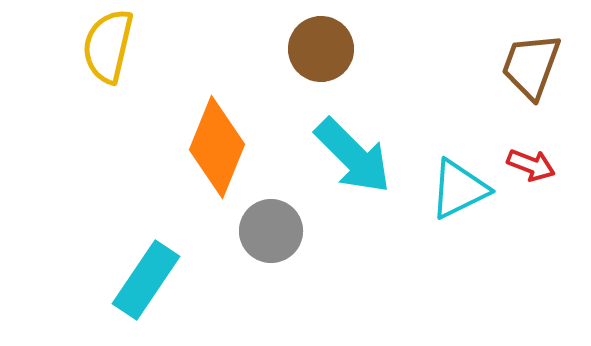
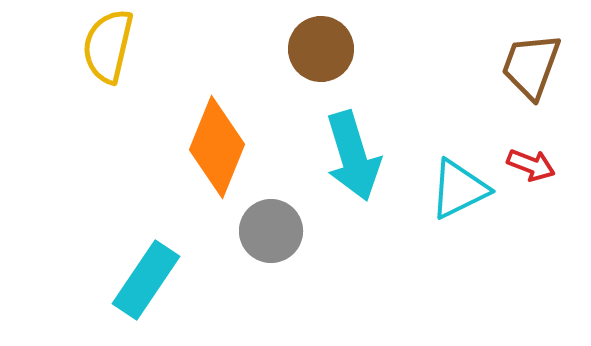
cyan arrow: rotated 28 degrees clockwise
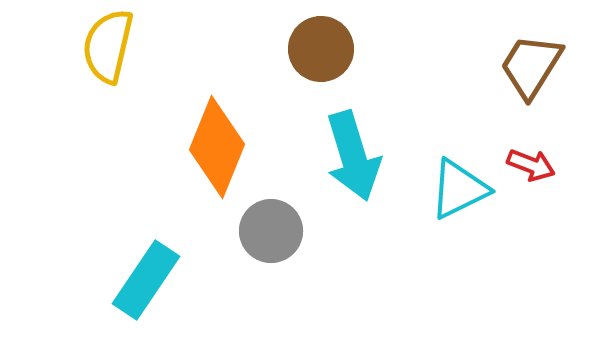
brown trapezoid: rotated 12 degrees clockwise
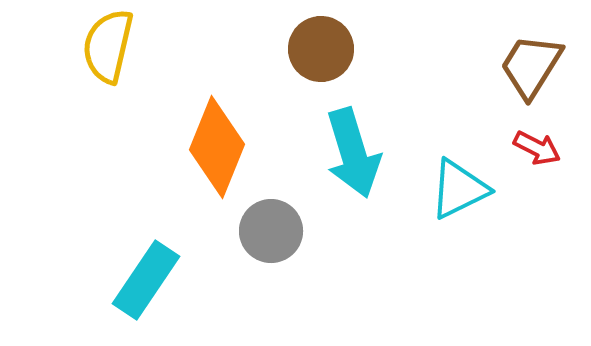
cyan arrow: moved 3 px up
red arrow: moved 6 px right, 17 px up; rotated 6 degrees clockwise
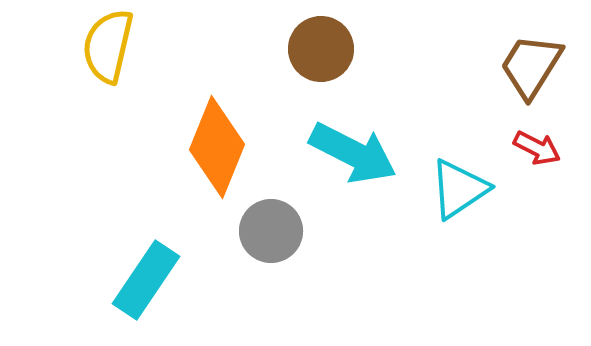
cyan arrow: rotated 46 degrees counterclockwise
cyan triangle: rotated 8 degrees counterclockwise
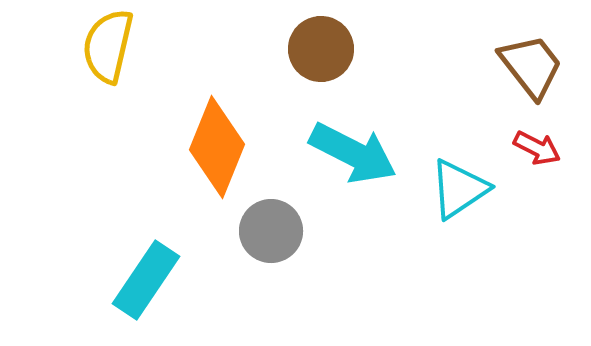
brown trapezoid: rotated 110 degrees clockwise
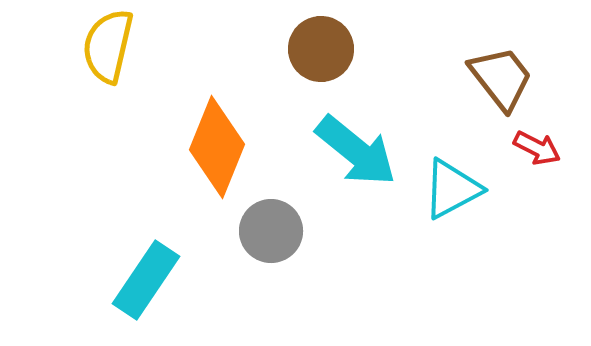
brown trapezoid: moved 30 px left, 12 px down
cyan arrow: moved 3 px right, 2 px up; rotated 12 degrees clockwise
cyan triangle: moved 7 px left; rotated 6 degrees clockwise
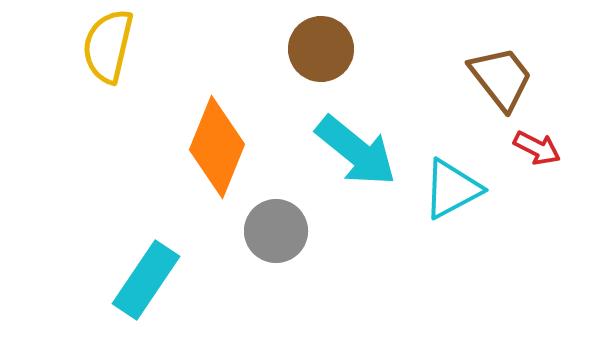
gray circle: moved 5 px right
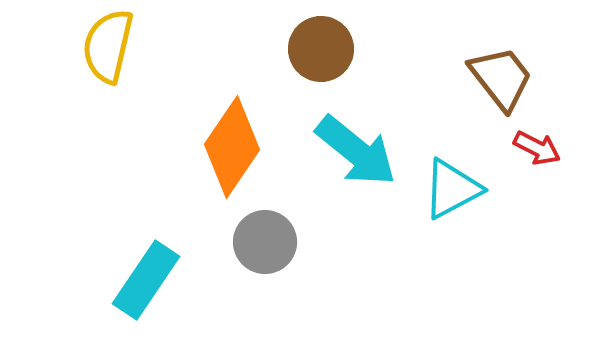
orange diamond: moved 15 px right; rotated 12 degrees clockwise
gray circle: moved 11 px left, 11 px down
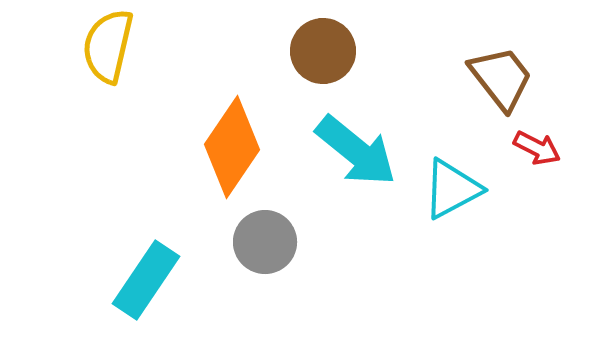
brown circle: moved 2 px right, 2 px down
